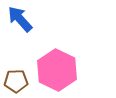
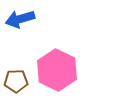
blue arrow: rotated 64 degrees counterclockwise
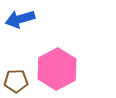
pink hexagon: moved 1 px up; rotated 6 degrees clockwise
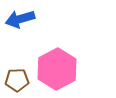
brown pentagon: moved 1 px right, 1 px up
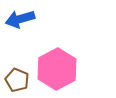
brown pentagon: rotated 25 degrees clockwise
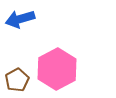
brown pentagon: rotated 20 degrees clockwise
